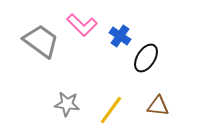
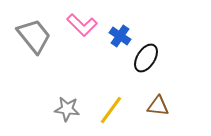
gray trapezoid: moved 7 px left, 5 px up; rotated 15 degrees clockwise
gray star: moved 5 px down
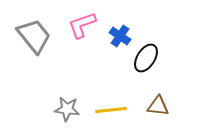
pink L-shape: rotated 116 degrees clockwise
yellow line: rotated 48 degrees clockwise
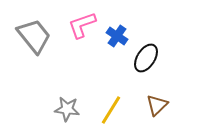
blue cross: moved 3 px left
brown triangle: moved 1 px left, 1 px up; rotated 50 degrees counterclockwise
yellow line: rotated 52 degrees counterclockwise
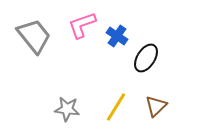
brown triangle: moved 1 px left, 1 px down
yellow line: moved 5 px right, 3 px up
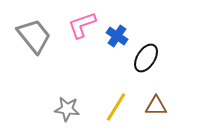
brown triangle: rotated 45 degrees clockwise
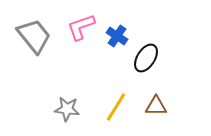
pink L-shape: moved 1 px left, 2 px down
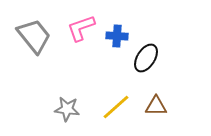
pink L-shape: moved 1 px down
blue cross: rotated 30 degrees counterclockwise
yellow line: rotated 16 degrees clockwise
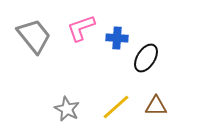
blue cross: moved 2 px down
gray star: rotated 20 degrees clockwise
